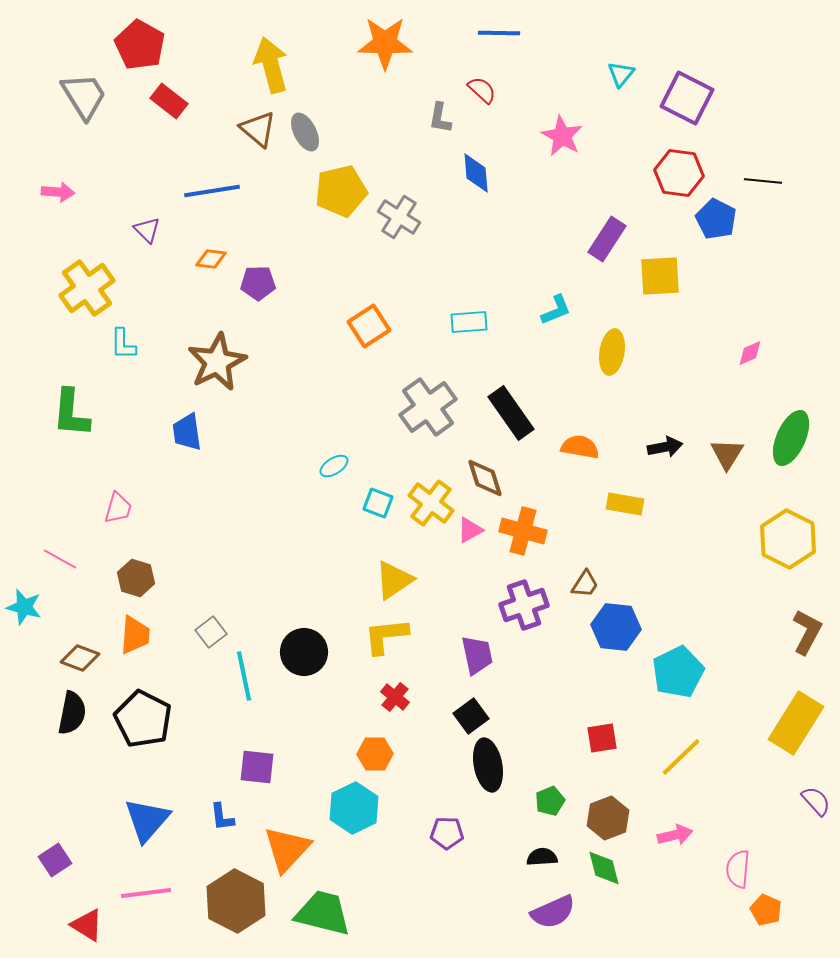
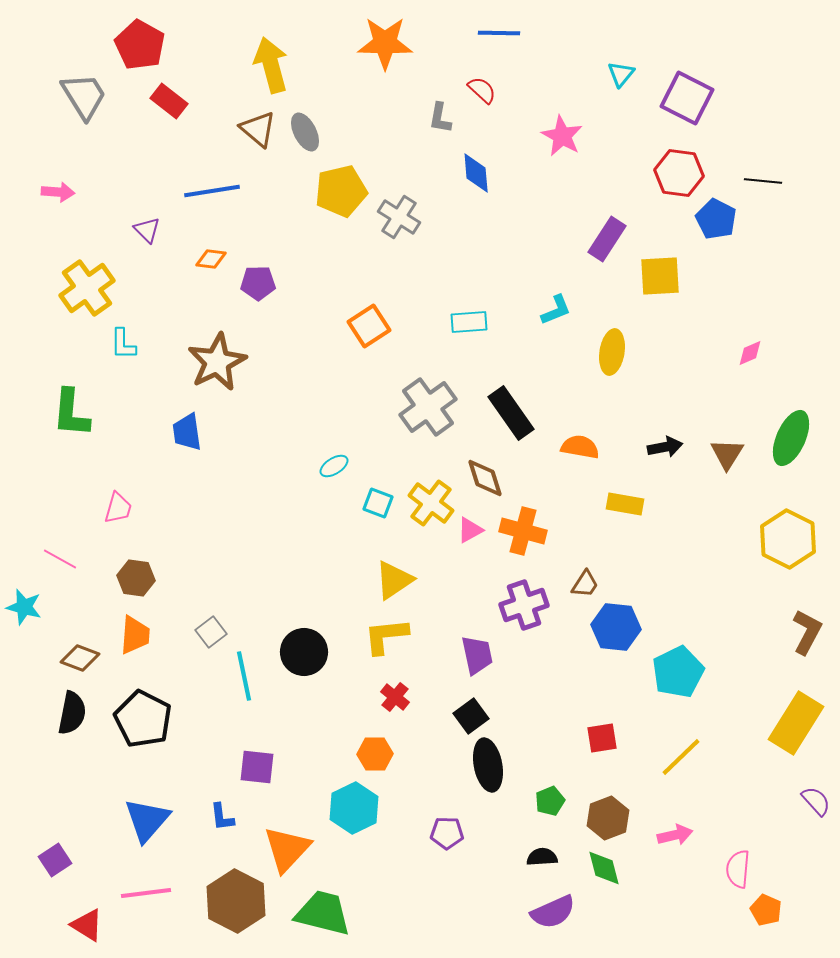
brown hexagon at (136, 578): rotated 9 degrees counterclockwise
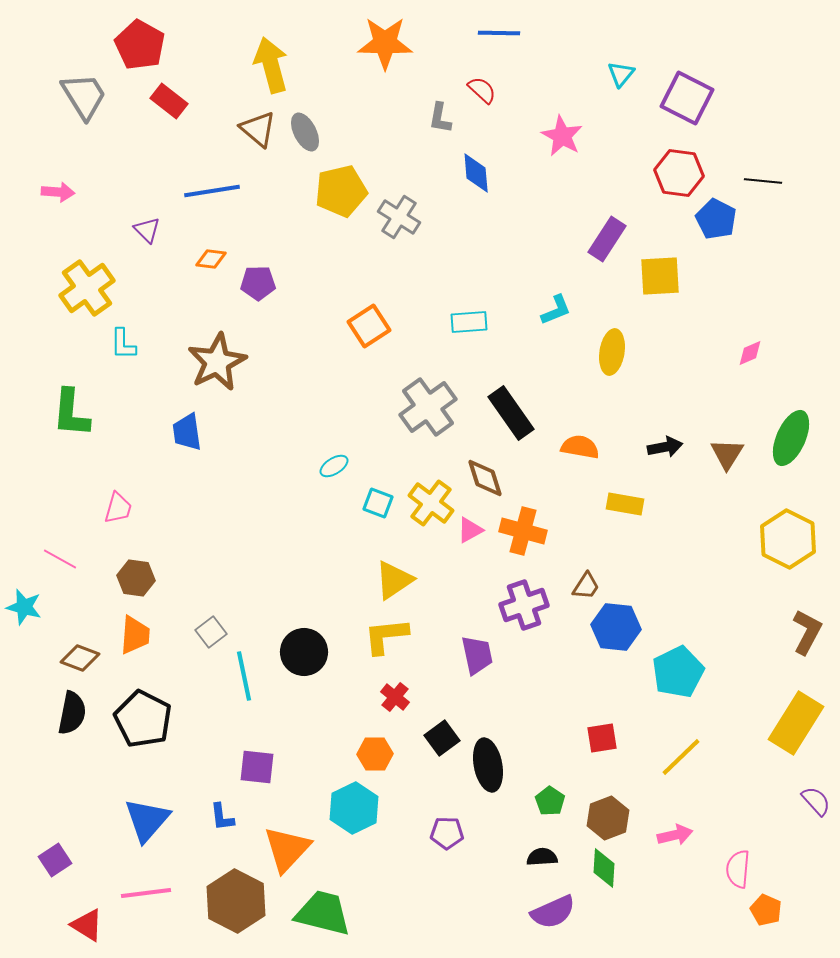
brown trapezoid at (585, 584): moved 1 px right, 2 px down
black square at (471, 716): moved 29 px left, 22 px down
green pentagon at (550, 801): rotated 16 degrees counterclockwise
green diamond at (604, 868): rotated 18 degrees clockwise
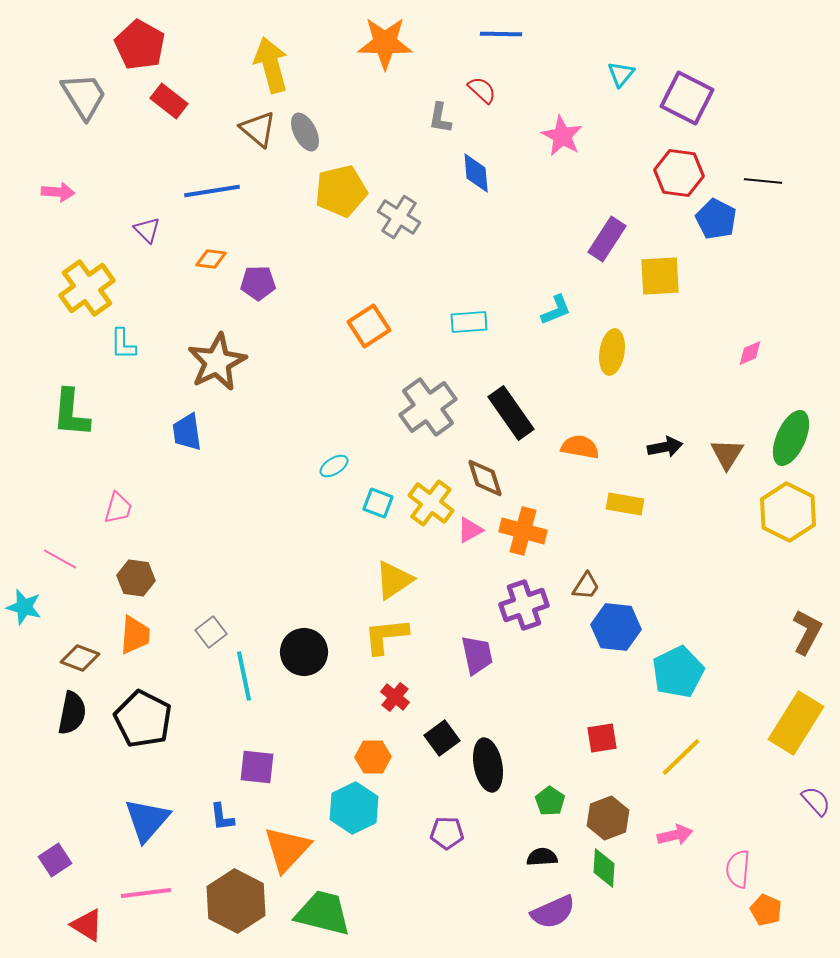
blue line at (499, 33): moved 2 px right, 1 px down
yellow hexagon at (788, 539): moved 27 px up
orange hexagon at (375, 754): moved 2 px left, 3 px down
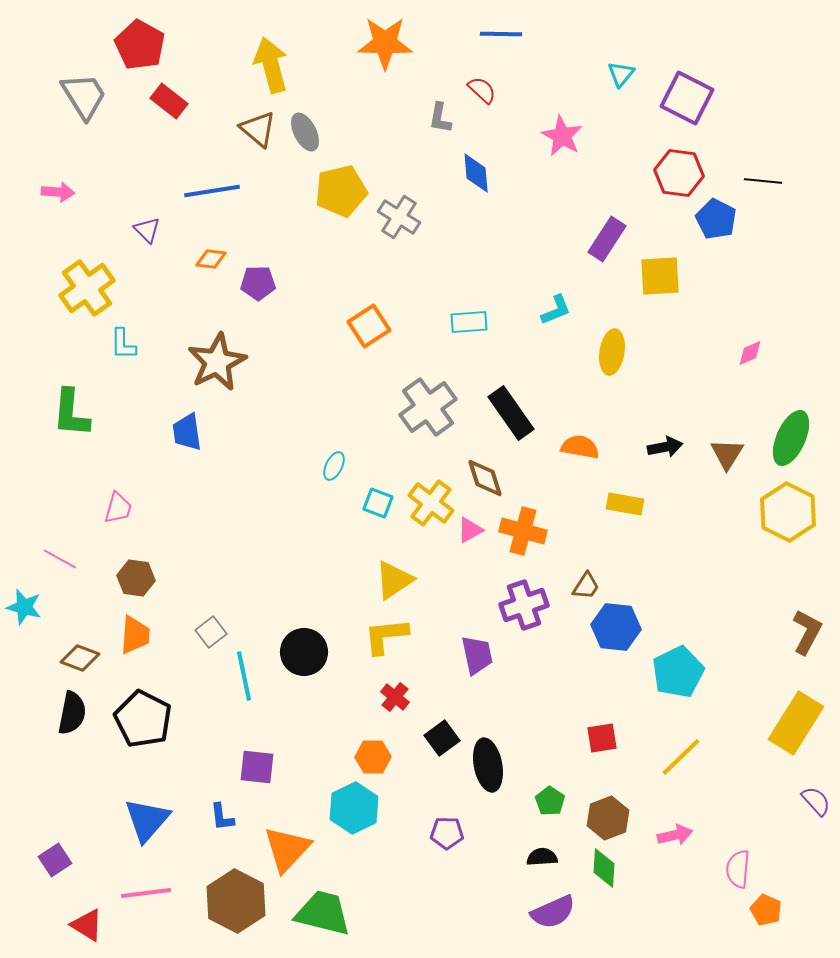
cyan ellipse at (334, 466): rotated 32 degrees counterclockwise
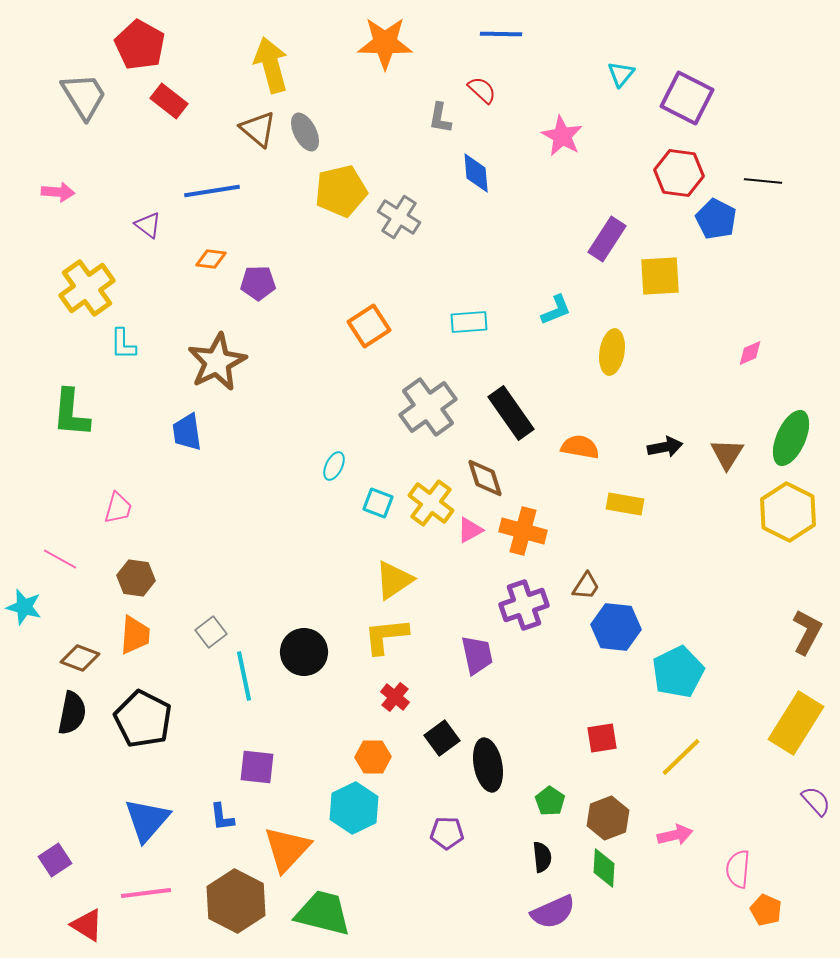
purple triangle at (147, 230): moved 1 px right, 5 px up; rotated 8 degrees counterclockwise
black semicircle at (542, 857): rotated 88 degrees clockwise
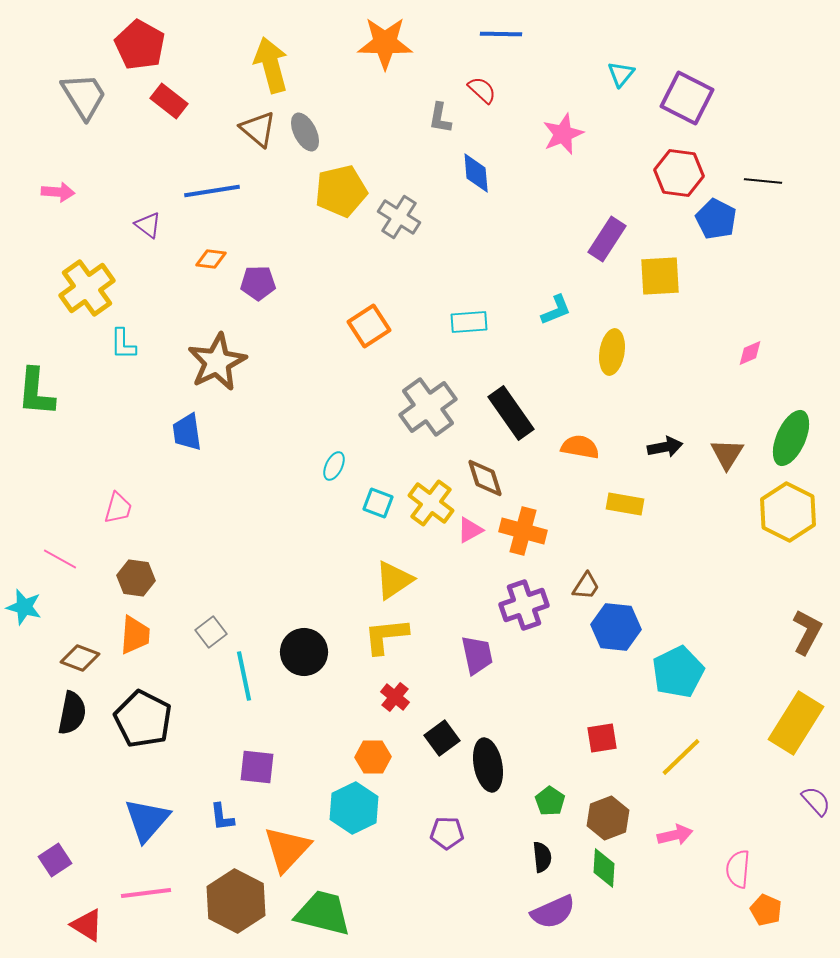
pink star at (562, 136): moved 1 px right, 2 px up; rotated 21 degrees clockwise
green L-shape at (71, 413): moved 35 px left, 21 px up
